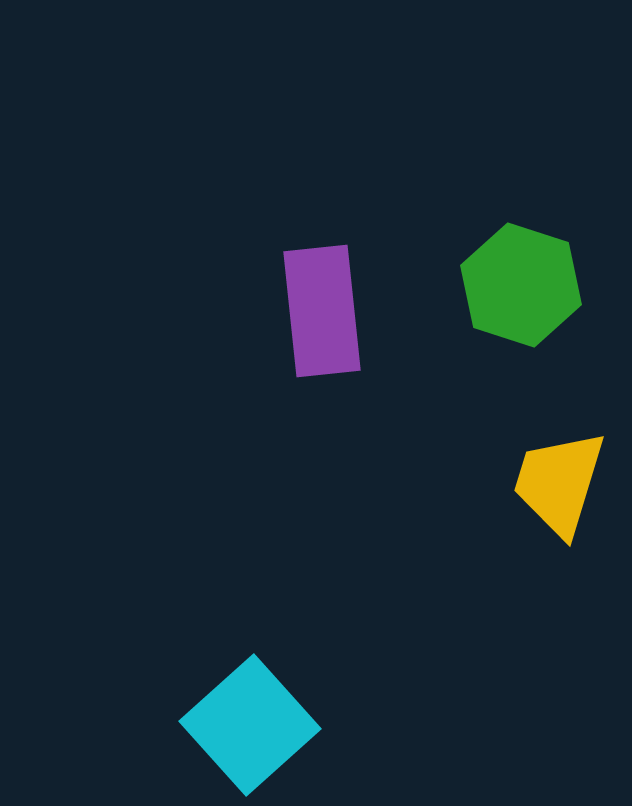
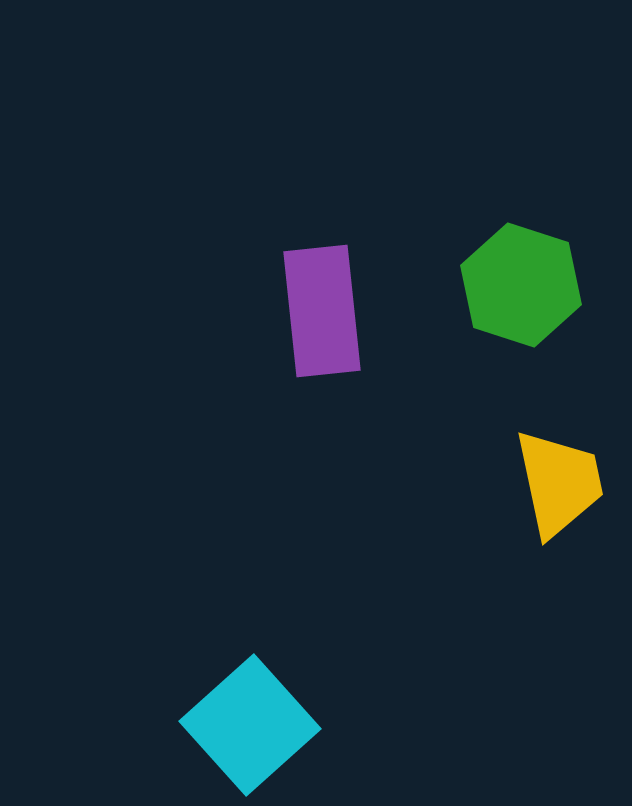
yellow trapezoid: rotated 151 degrees clockwise
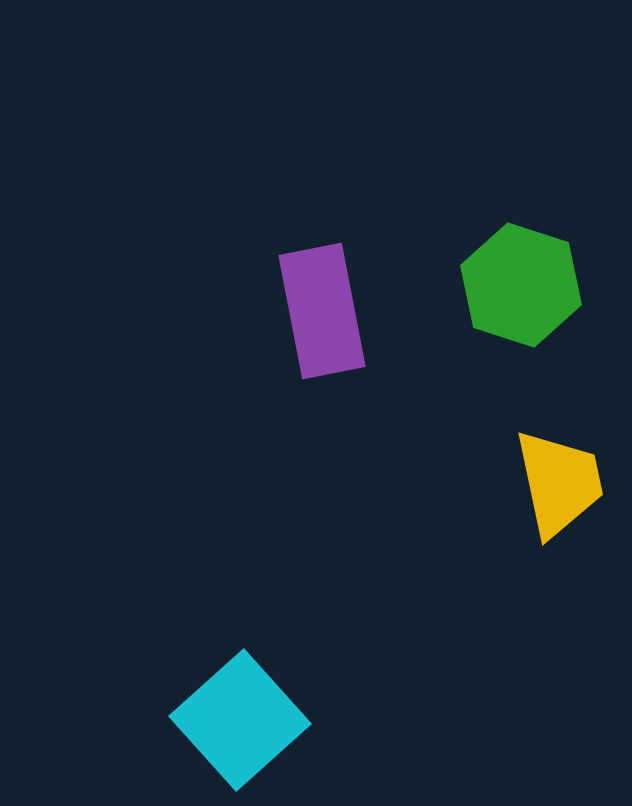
purple rectangle: rotated 5 degrees counterclockwise
cyan square: moved 10 px left, 5 px up
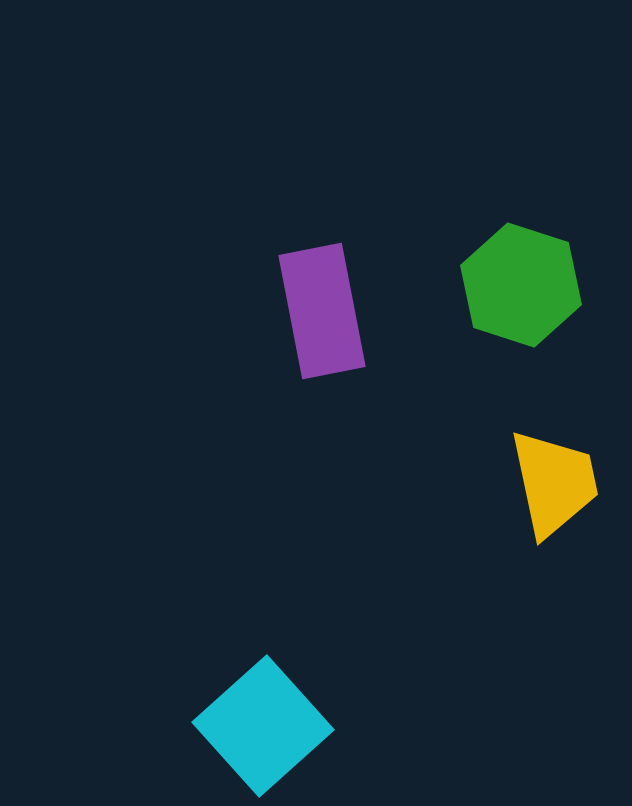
yellow trapezoid: moved 5 px left
cyan square: moved 23 px right, 6 px down
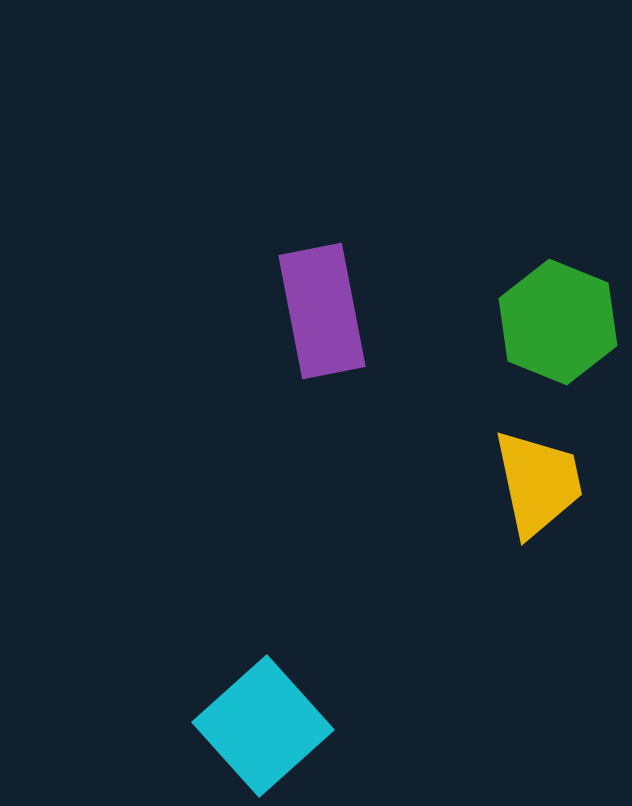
green hexagon: moved 37 px right, 37 px down; rotated 4 degrees clockwise
yellow trapezoid: moved 16 px left
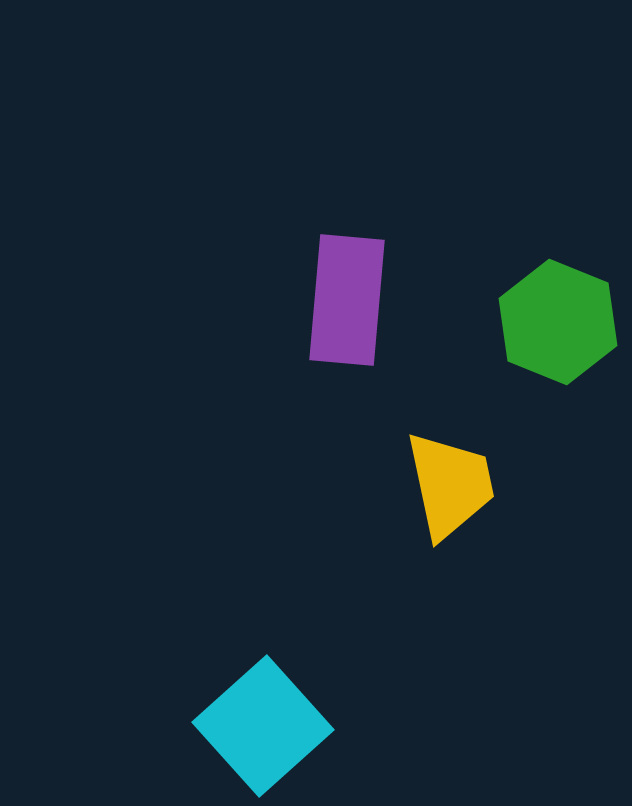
purple rectangle: moved 25 px right, 11 px up; rotated 16 degrees clockwise
yellow trapezoid: moved 88 px left, 2 px down
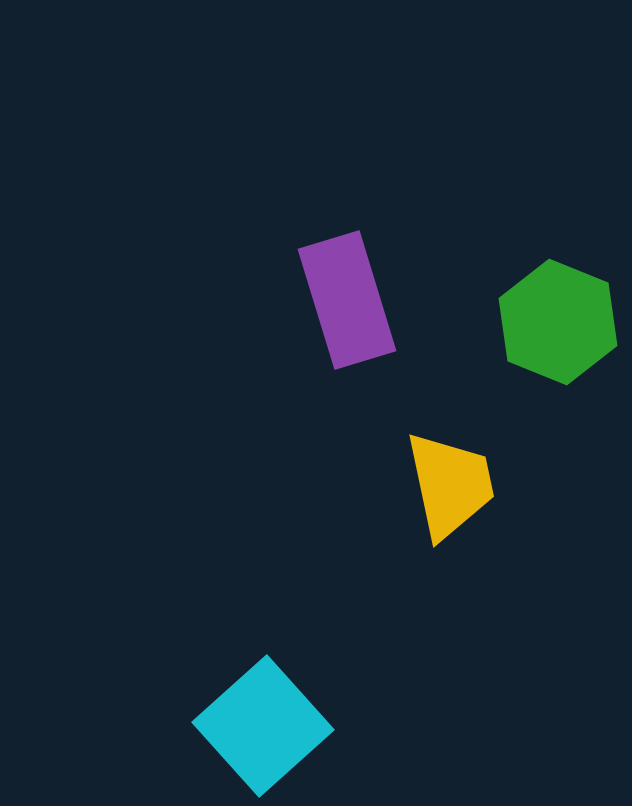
purple rectangle: rotated 22 degrees counterclockwise
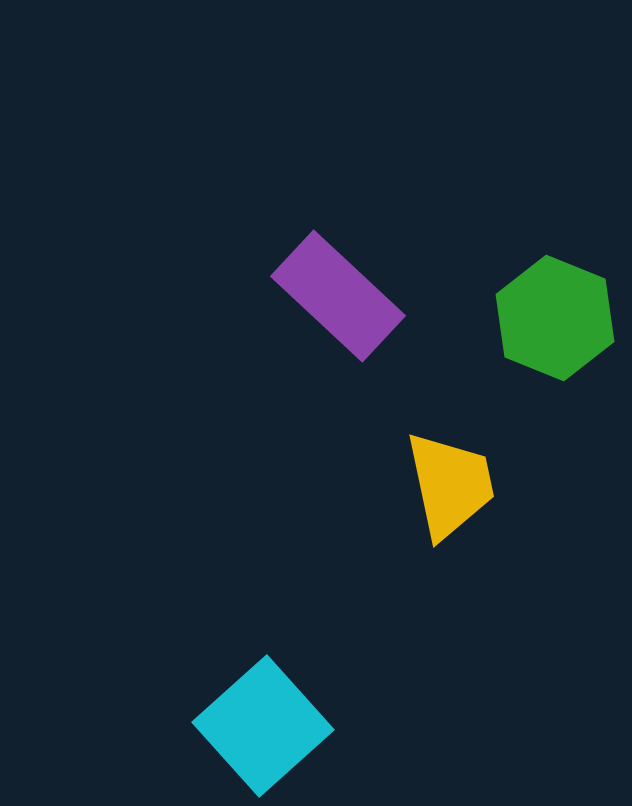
purple rectangle: moved 9 px left, 4 px up; rotated 30 degrees counterclockwise
green hexagon: moved 3 px left, 4 px up
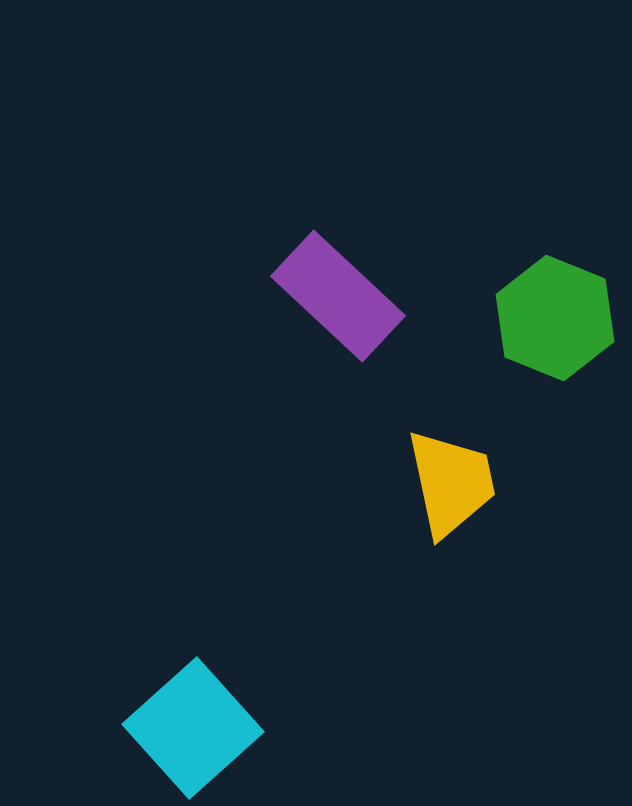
yellow trapezoid: moved 1 px right, 2 px up
cyan square: moved 70 px left, 2 px down
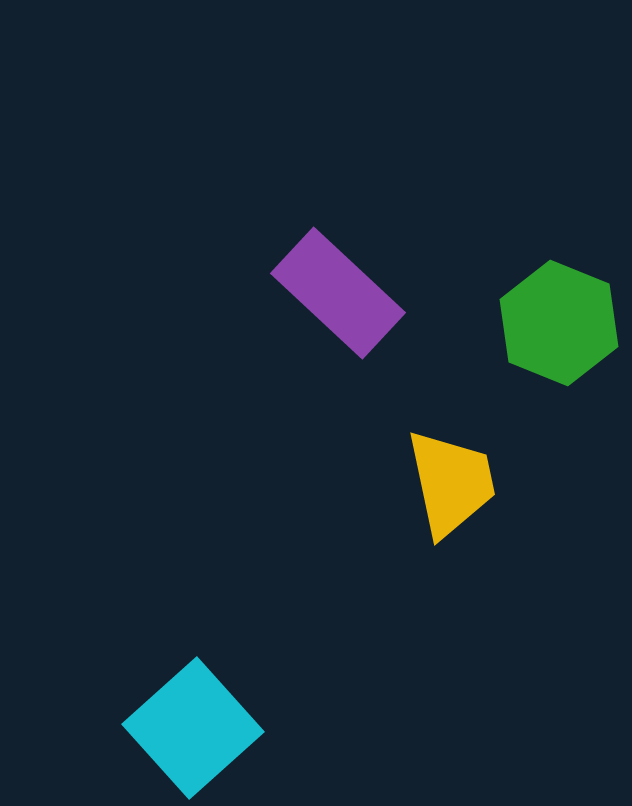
purple rectangle: moved 3 px up
green hexagon: moved 4 px right, 5 px down
